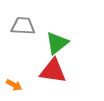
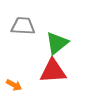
red triangle: rotated 12 degrees counterclockwise
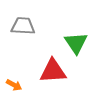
green triangle: moved 19 px right; rotated 25 degrees counterclockwise
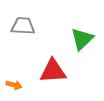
green triangle: moved 6 px right, 4 px up; rotated 20 degrees clockwise
orange arrow: rotated 14 degrees counterclockwise
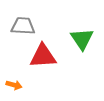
green triangle: rotated 20 degrees counterclockwise
red triangle: moved 10 px left, 15 px up
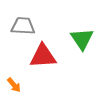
orange arrow: rotated 35 degrees clockwise
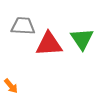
red triangle: moved 6 px right, 12 px up
orange arrow: moved 3 px left, 1 px down
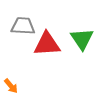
red triangle: moved 2 px left
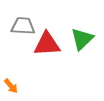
green triangle: rotated 20 degrees clockwise
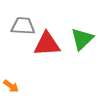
orange arrow: rotated 14 degrees counterclockwise
